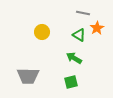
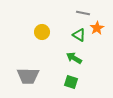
green square: rotated 32 degrees clockwise
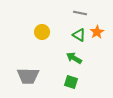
gray line: moved 3 px left
orange star: moved 4 px down
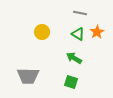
green triangle: moved 1 px left, 1 px up
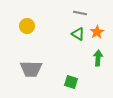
yellow circle: moved 15 px left, 6 px up
green arrow: moved 24 px right; rotated 63 degrees clockwise
gray trapezoid: moved 3 px right, 7 px up
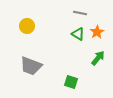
green arrow: rotated 35 degrees clockwise
gray trapezoid: moved 3 px up; rotated 20 degrees clockwise
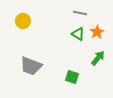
yellow circle: moved 4 px left, 5 px up
green square: moved 1 px right, 5 px up
